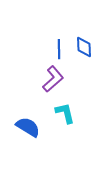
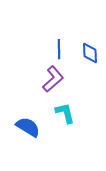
blue diamond: moved 6 px right, 6 px down
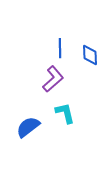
blue line: moved 1 px right, 1 px up
blue diamond: moved 2 px down
blue semicircle: rotated 70 degrees counterclockwise
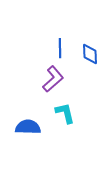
blue diamond: moved 1 px up
blue semicircle: rotated 40 degrees clockwise
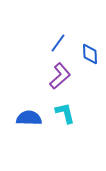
blue line: moved 2 px left, 5 px up; rotated 36 degrees clockwise
purple L-shape: moved 7 px right, 3 px up
blue semicircle: moved 1 px right, 9 px up
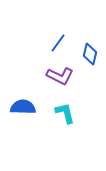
blue diamond: rotated 15 degrees clockwise
purple L-shape: rotated 68 degrees clockwise
blue semicircle: moved 6 px left, 11 px up
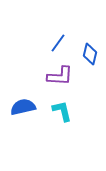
purple L-shape: rotated 24 degrees counterclockwise
blue semicircle: rotated 15 degrees counterclockwise
cyan L-shape: moved 3 px left, 2 px up
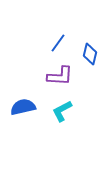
cyan L-shape: rotated 105 degrees counterclockwise
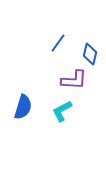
purple L-shape: moved 14 px right, 4 px down
blue semicircle: rotated 120 degrees clockwise
